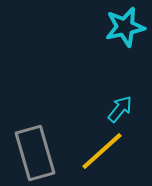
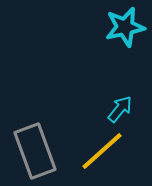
gray rectangle: moved 2 px up; rotated 4 degrees counterclockwise
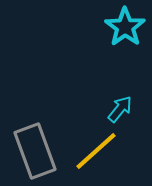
cyan star: rotated 24 degrees counterclockwise
yellow line: moved 6 px left
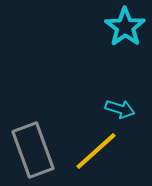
cyan arrow: rotated 68 degrees clockwise
gray rectangle: moved 2 px left, 1 px up
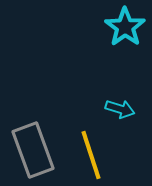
yellow line: moved 5 px left, 4 px down; rotated 66 degrees counterclockwise
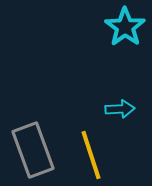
cyan arrow: rotated 20 degrees counterclockwise
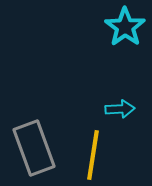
gray rectangle: moved 1 px right, 2 px up
yellow line: moved 2 px right; rotated 27 degrees clockwise
